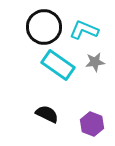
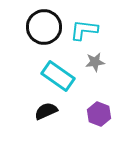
cyan L-shape: rotated 16 degrees counterclockwise
cyan rectangle: moved 11 px down
black semicircle: moved 1 px left, 3 px up; rotated 50 degrees counterclockwise
purple hexagon: moved 7 px right, 10 px up
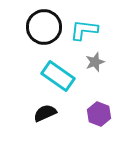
gray star: rotated 12 degrees counterclockwise
black semicircle: moved 1 px left, 2 px down
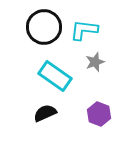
cyan rectangle: moved 3 px left
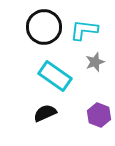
purple hexagon: moved 1 px down
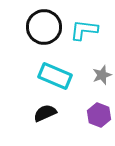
gray star: moved 7 px right, 13 px down
cyan rectangle: rotated 12 degrees counterclockwise
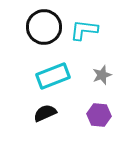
cyan rectangle: moved 2 px left; rotated 44 degrees counterclockwise
purple hexagon: rotated 15 degrees counterclockwise
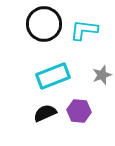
black circle: moved 3 px up
purple hexagon: moved 20 px left, 4 px up
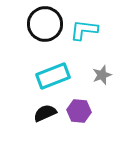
black circle: moved 1 px right
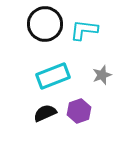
purple hexagon: rotated 25 degrees counterclockwise
